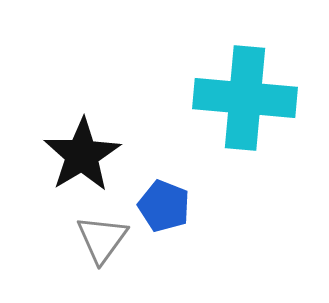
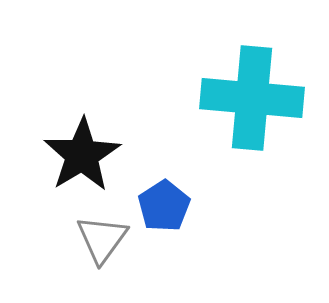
cyan cross: moved 7 px right
blue pentagon: rotated 18 degrees clockwise
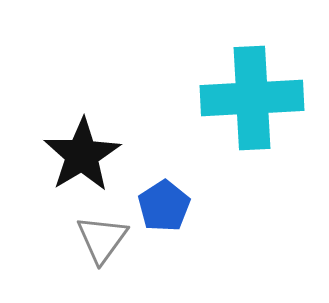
cyan cross: rotated 8 degrees counterclockwise
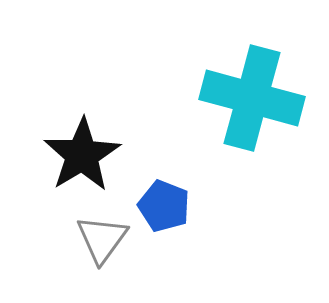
cyan cross: rotated 18 degrees clockwise
blue pentagon: rotated 18 degrees counterclockwise
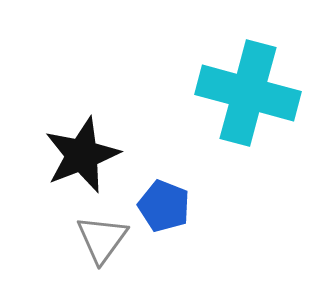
cyan cross: moved 4 px left, 5 px up
black star: rotated 10 degrees clockwise
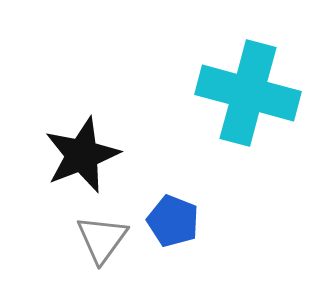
blue pentagon: moved 9 px right, 15 px down
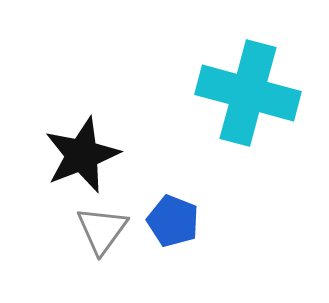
gray triangle: moved 9 px up
